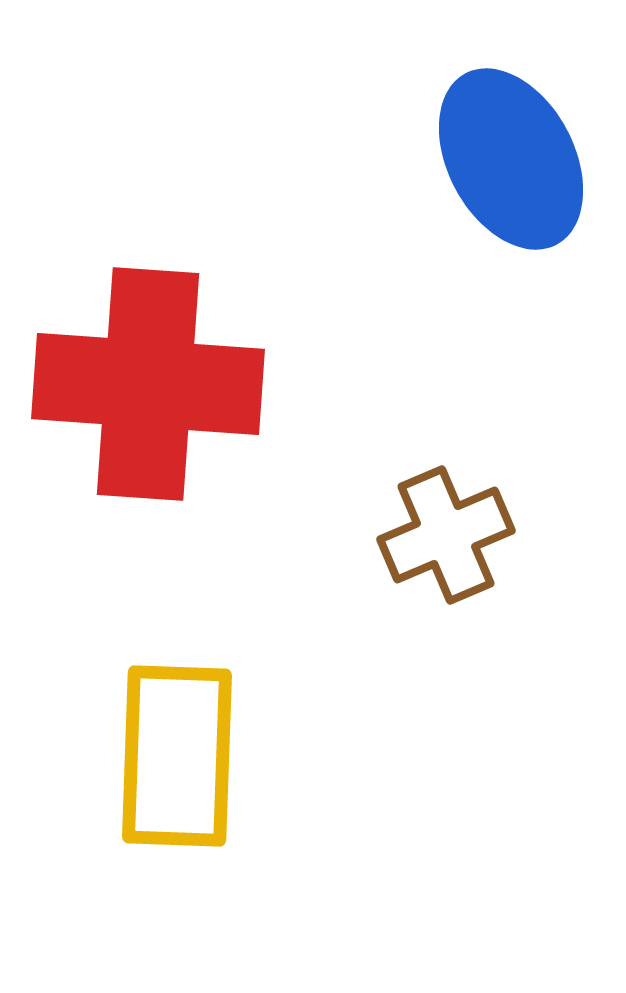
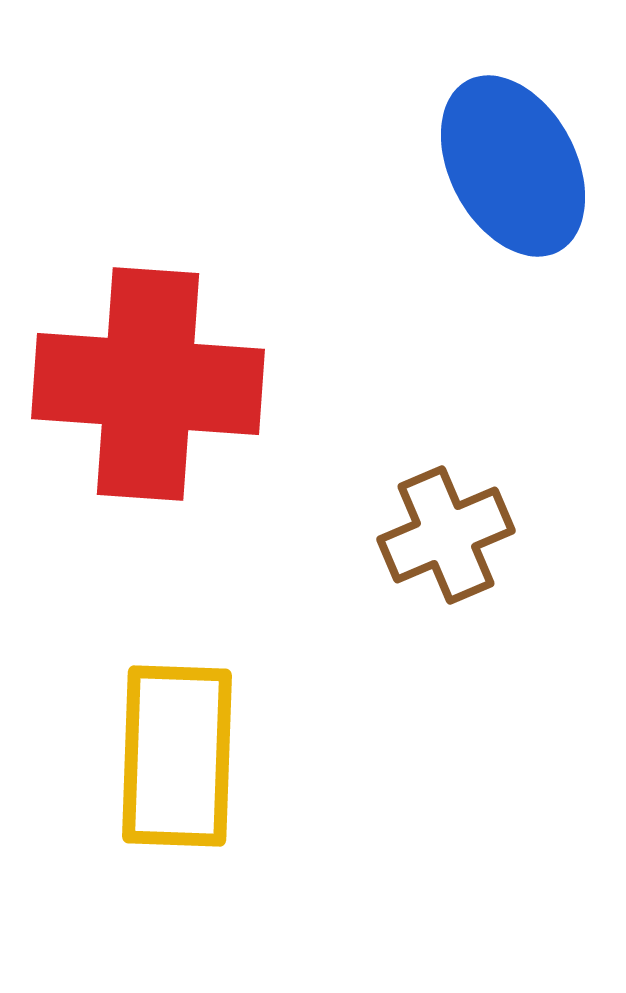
blue ellipse: moved 2 px right, 7 px down
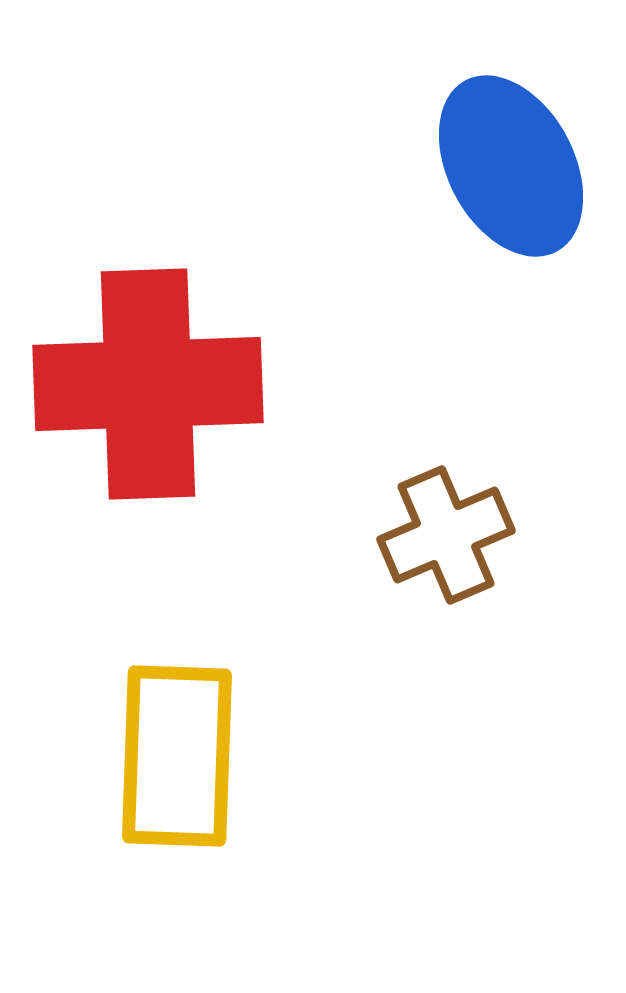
blue ellipse: moved 2 px left
red cross: rotated 6 degrees counterclockwise
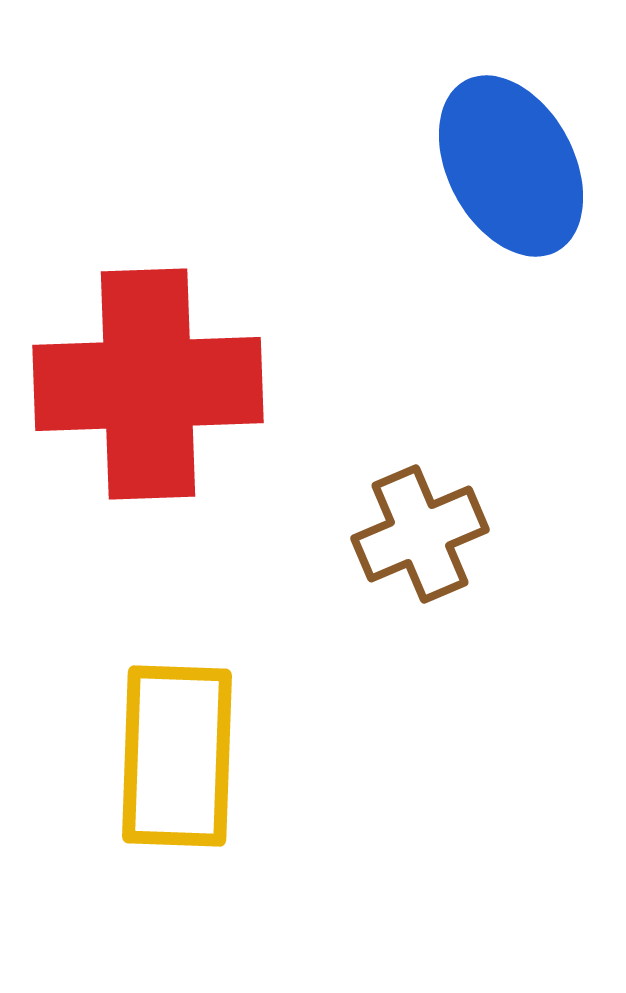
brown cross: moved 26 px left, 1 px up
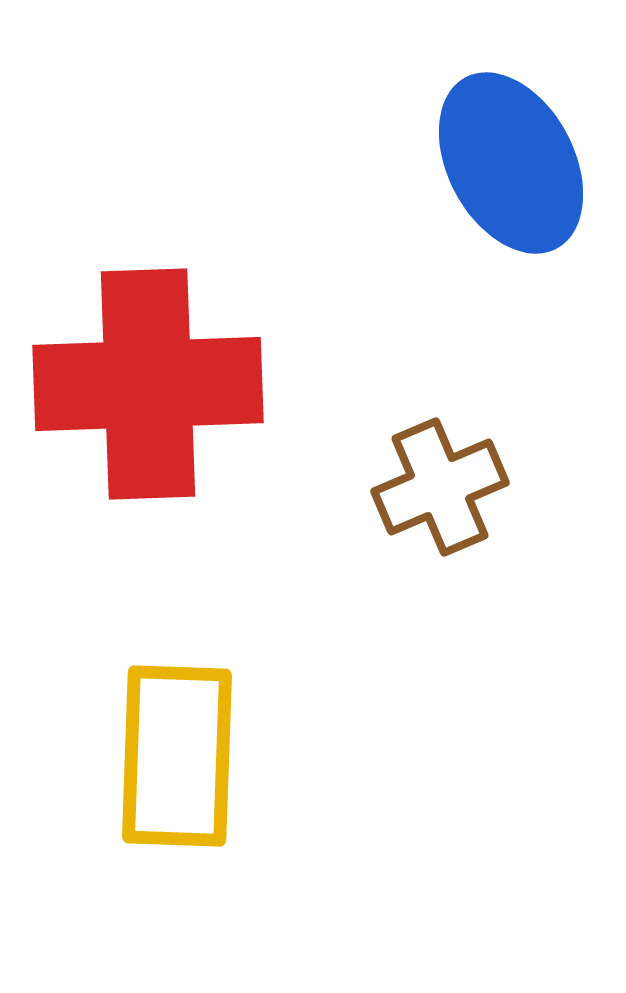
blue ellipse: moved 3 px up
brown cross: moved 20 px right, 47 px up
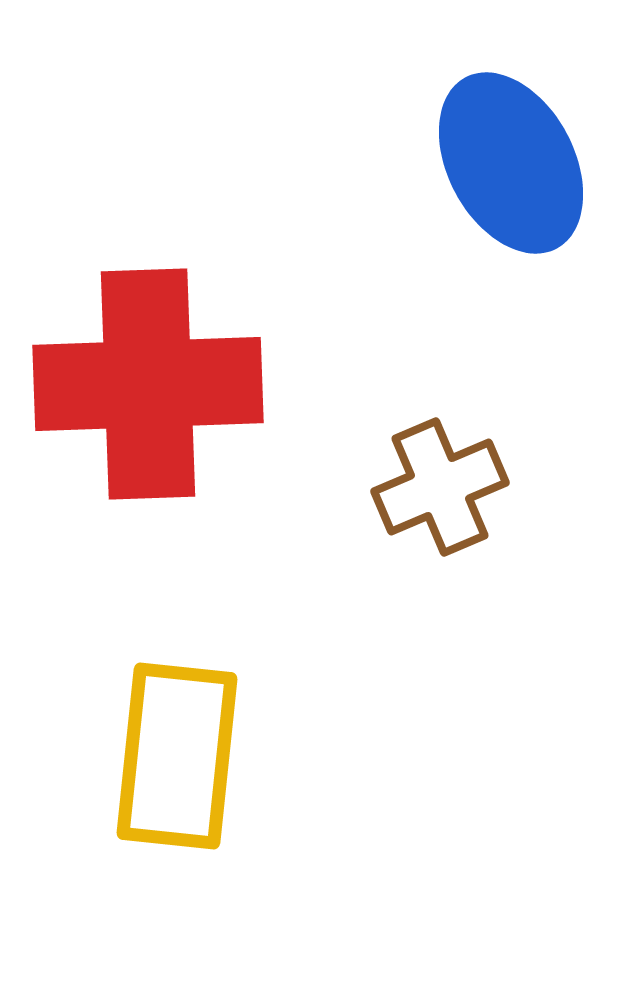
yellow rectangle: rotated 4 degrees clockwise
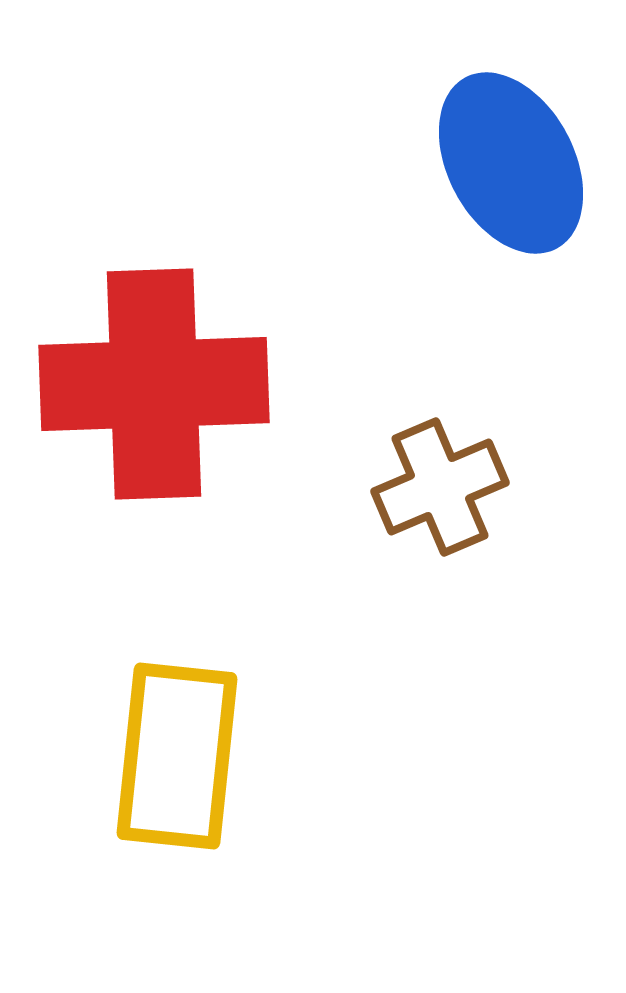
red cross: moved 6 px right
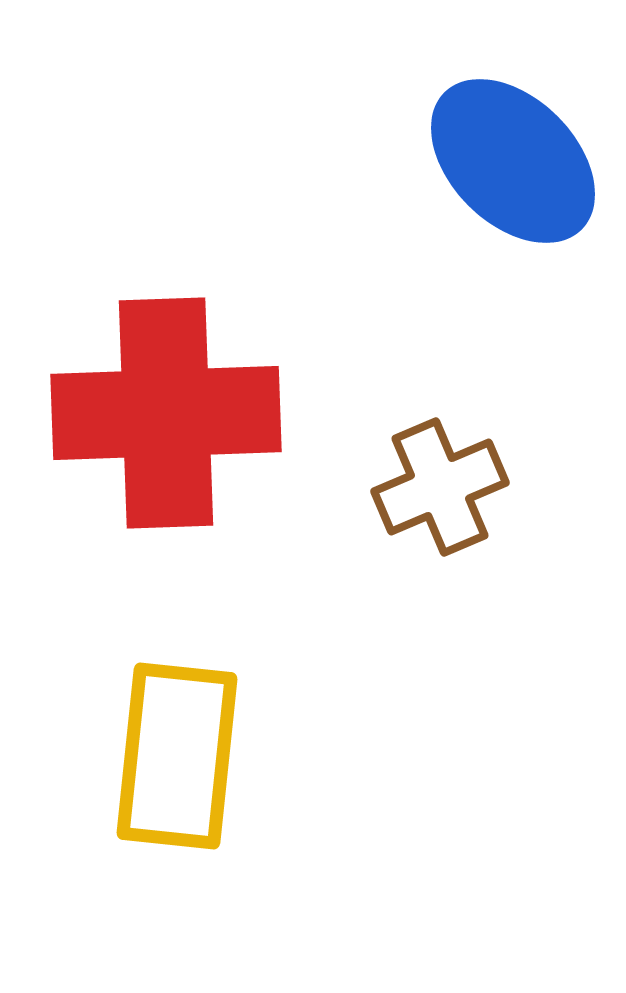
blue ellipse: moved 2 px right, 2 px up; rotated 17 degrees counterclockwise
red cross: moved 12 px right, 29 px down
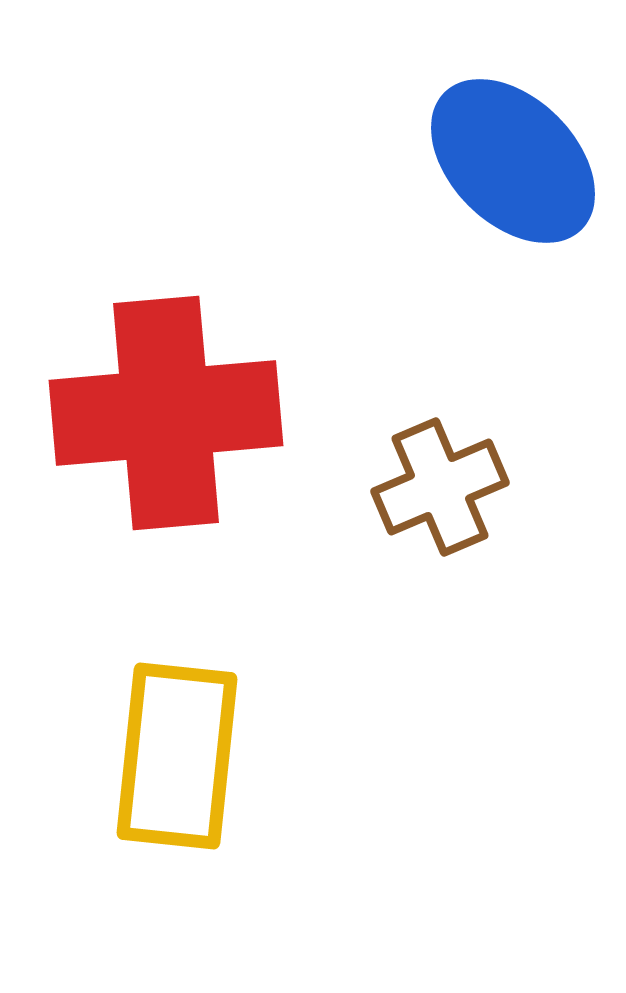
red cross: rotated 3 degrees counterclockwise
